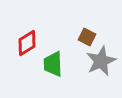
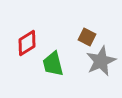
green trapezoid: rotated 12 degrees counterclockwise
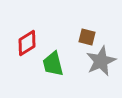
brown square: rotated 12 degrees counterclockwise
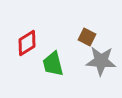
brown square: rotated 12 degrees clockwise
gray star: rotated 28 degrees clockwise
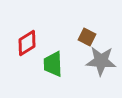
green trapezoid: rotated 12 degrees clockwise
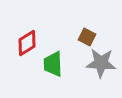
gray star: moved 2 px down
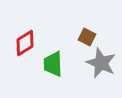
red diamond: moved 2 px left
gray star: rotated 20 degrees clockwise
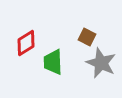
red diamond: moved 1 px right
green trapezoid: moved 2 px up
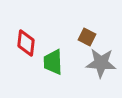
red diamond: rotated 52 degrees counterclockwise
gray star: rotated 20 degrees counterclockwise
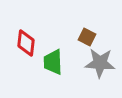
gray star: moved 1 px left
